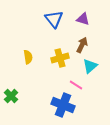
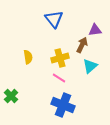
purple triangle: moved 12 px right, 11 px down; rotated 24 degrees counterclockwise
pink line: moved 17 px left, 7 px up
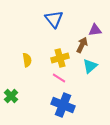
yellow semicircle: moved 1 px left, 3 px down
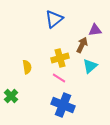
blue triangle: rotated 30 degrees clockwise
yellow semicircle: moved 7 px down
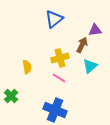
blue cross: moved 8 px left, 5 px down
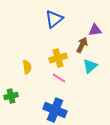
yellow cross: moved 2 px left
green cross: rotated 32 degrees clockwise
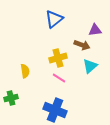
brown arrow: rotated 84 degrees clockwise
yellow semicircle: moved 2 px left, 4 px down
green cross: moved 2 px down
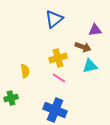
brown arrow: moved 1 px right, 2 px down
cyan triangle: rotated 28 degrees clockwise
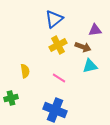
yellow cross: moved 13 px up; rotated 12 degrees counterclockwise
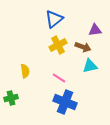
blue cross: moved 10 px right, 8 px up
